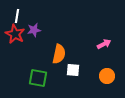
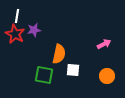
green square: moved 6 px right, 3 px up
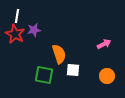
orange semicircle: rotated 30 degrees counterclockwise
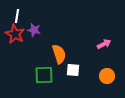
purple star: rotated 24 degrees clockwise
green square: rotated 12 degrees counterclockwise
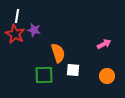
orange semicircle: moved 1 px left, 1 px up
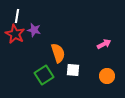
green square: rotated 30 degrees counterclockwise
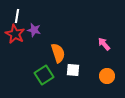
pink arrow: rotated 104 degrees counterclockwise
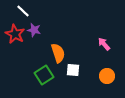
white line: moved 6 px right, 5 px up; rotated 56 degrees counterclockwise
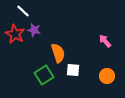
pink arrow: moved 1 px right, 3 px up
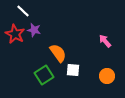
orange semicircle: rotated 18 degrees counterclockwise
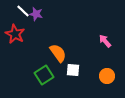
purple star: moved 2 px right, 16 px up
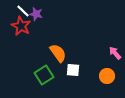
red star: moved 6 px right, 8 px up
pink arrow: moved 10 px right, 12 px down
